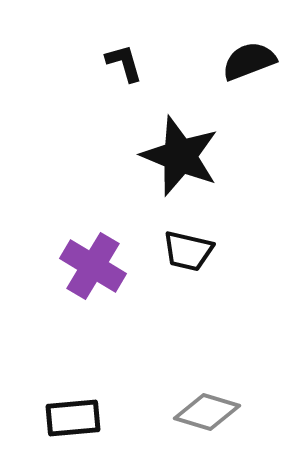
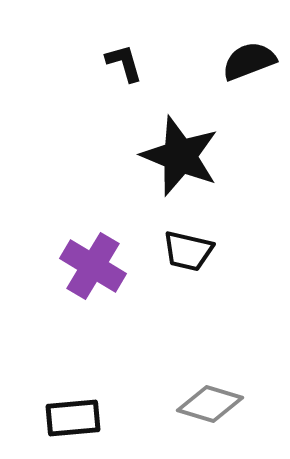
gray diamond: moved 3 px right, 8 px up
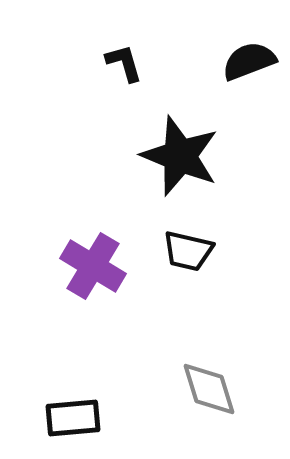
gray diamond: moved 1 px left, 15 px up; rotated 56 degrees clockwise
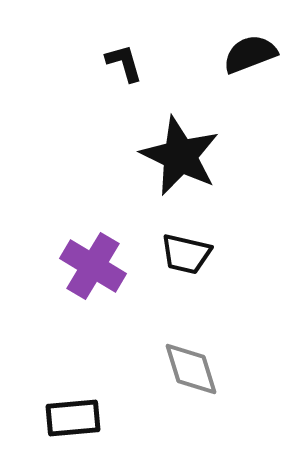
black semicircle: moved 1 px right, 7 px up
black star: rotated 4 degrees clockwise
black trapezoid: moved 2 px left, 3 px down
gray diamond: moved 18 px left, 20 px up
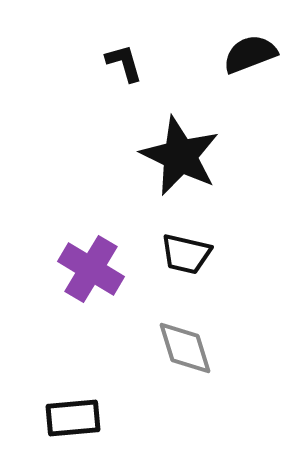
purple cross: moved 2 px left, 3 px down
gray diamond: moved 6 px left, 21 px up
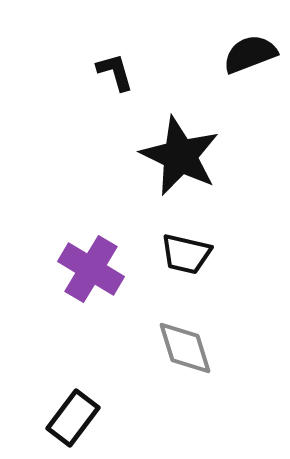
black L-shape: moved 9 px left, 9 px down
black rectangle: rotated 48 degrees counterclockwise
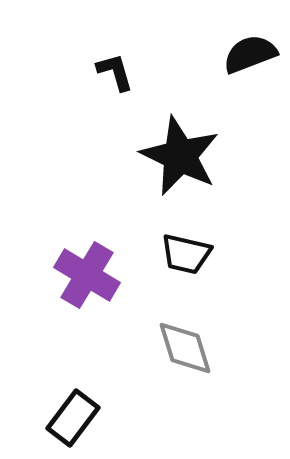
purple cross: moved 4 px left, 6 px down
